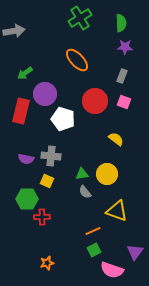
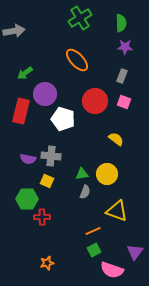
purple semicircle: moved 2 px right
gray semicircle: rotated 120 degrees counterclockwise
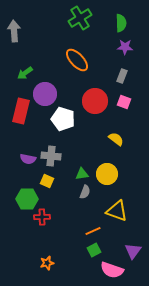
gray arrow: rotated 85 degrees counterclockwise
purple triangle: moved 2 px left, 1 px up
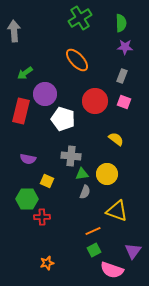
gray cross: moved 20 px right
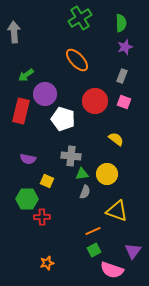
gray arrow: moved 1 px down
purple star: rotated 21 degrees counterclockwise
green arrow: moved 1 px right, 2 px down
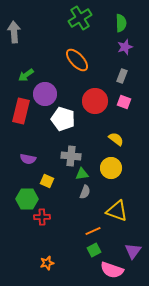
yellow circle: moved 4 px right, 6 px up
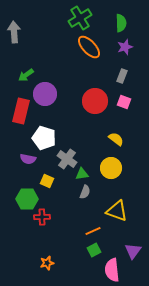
orange ellipse: moved 12 px right, 13 px up
white pentagon: moved 19 px left, 19 px down
gray cross: moved 4 px left, 3 px down; rotated 30 degrees clockwise
pink semicircle: rotated 65 degrees clockwise
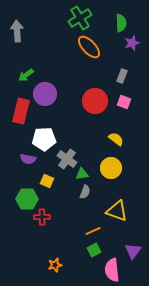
gray arrow: moved 3 px right, 1 px up
purple star: moved 7 px right, 4 px up
white pentagon: moved 1 px down; rotated 20 degrees counterclockwise
orange star: moved 8 px right, 2 px down
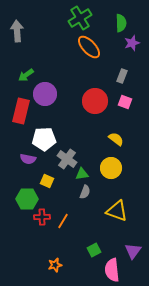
pink square: moved 1 px right
orange line: moved 30 px left, 10 px up; rotated 35 degrees counterclockwise
